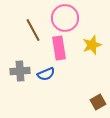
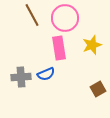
brown line: moved 1 px left, 15 px up
gray cross: moved 1 px right, 6 px down
brown square: moved 13 px up
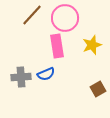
brown line: rotated 70 degrees clockwise
pink rectangle: moved 2 px left, 2 px up
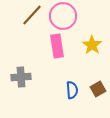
pink circle: moved 2 px left, 2 px up
yellow star: rotated 18 degrees counterclockwise
blue semicircle: moved 26 px right, 16 px down; rotated 72 degrees counterclockwise
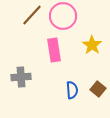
pink rectangle: moved 3 px left, 4 px down
brown square: rotated 21 degrees counterclockwise
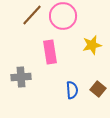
yellow star: rotated 24 degrees clockwise
pink rectangle: moved 4 px left, 2 px down
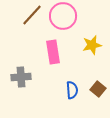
pink rectangle: moved 3 px right
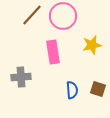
brown square: rotated 21 degrees counterclockwise
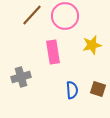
pink circle: moved 2 px right
gray cross: rotated 12 degrees counterclockwise
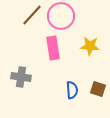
pink circle: moved 4 px left
yellow star: moved 2 px left, 1 px down; rotated 18 degrees clockwise
pink rectangle: moved 4 px up
gray cross: rotated 24 degrees clockwise
